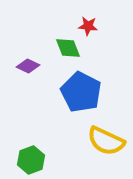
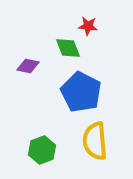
purple diamond: rotated 15 degrees counterclockwise
yellow semicircle: moved 11 px left; rotated 60 degrees clockwise
green hexagon: moved 11 px right, 10 px up
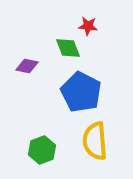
purple diamond: moved 1 px left
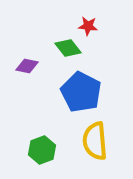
green diamond: rotated 16 degrees counterclockwise
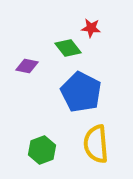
red star: moved 3 px right, 2 px down
yellow semicircle: moved 1 px right, 3 px down
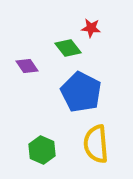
purple diamond: rotated 45 degrees clockwise
green hexagon: rotated 16 degrees counterclockwise
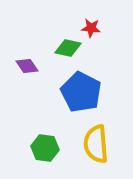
green diamond: rotated 40 degrees counterclockwise
green hexagon: moved 3 px right, 2 px up; rotated 16 degrees counterclockwise
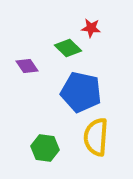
green diamond: rotated 32 degrees clockwise
blue pentagon: rotated 15 degrees counterclockwise
yellow semicircle: moved 7 px up; rotated 9 degrees clockwise
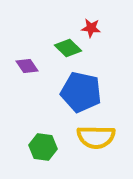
yellow semicircle: rotated 93 degrees counterclockwise
green hexagon: moved 2 px left, 1 px up
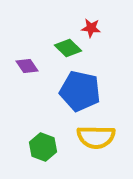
blue pentagon: moved 1 px left, 1 px up
green hexagon: rotated 12 degrees clockwise
